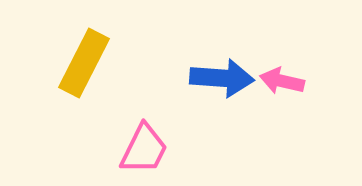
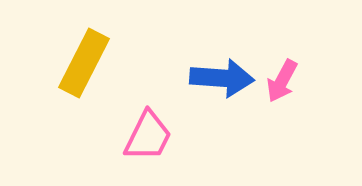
pink arrow: rotated 75 degrees counterclockwise
pink trapezoid: moved 4 px right, 13 px up
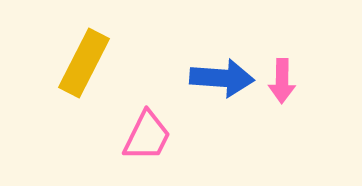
pink arrow: rotated 27 degrees counterclockwise
pink trapezoid: moved 1 px left
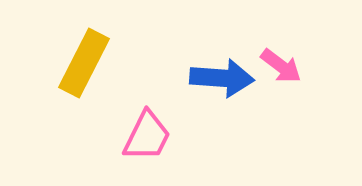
pink arrow: moved 1 px left, 15 px up; rotated 54 degrees counterclockwise
